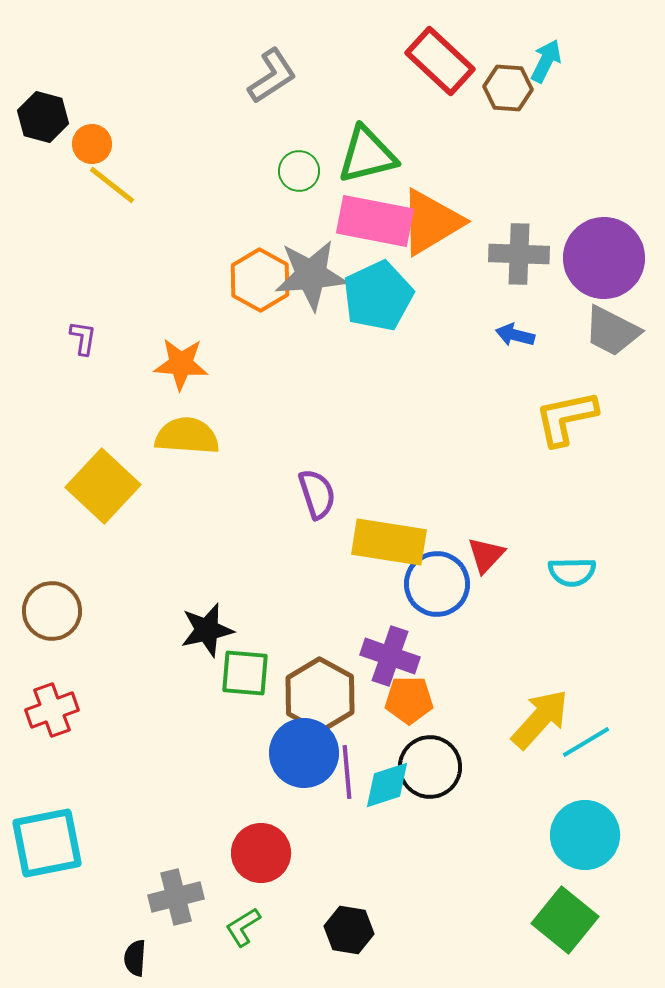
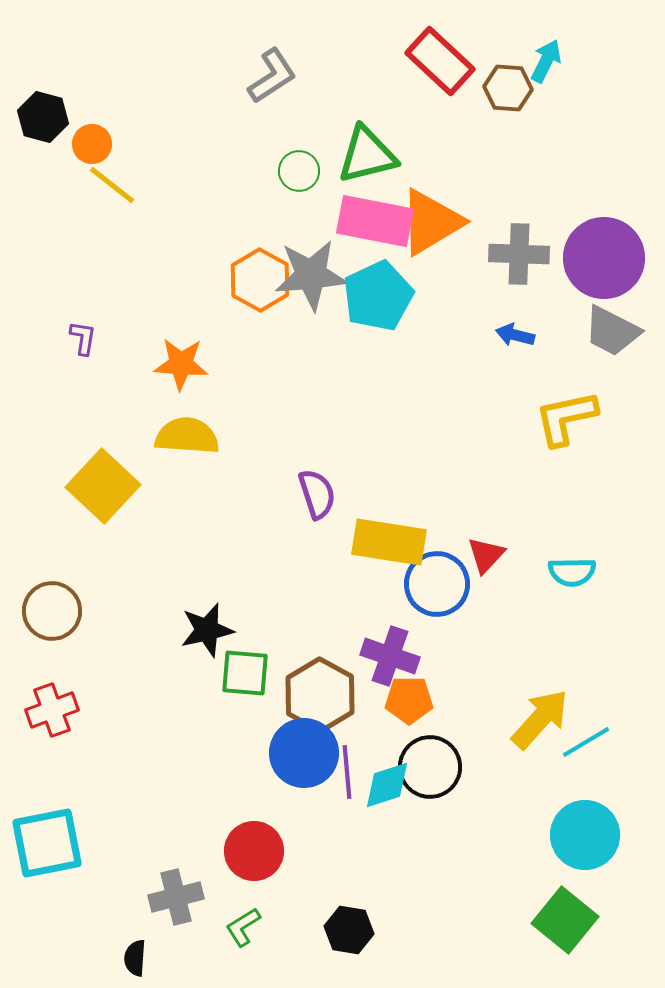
red circle at (261, 853): moved 7 px left, 2 px up
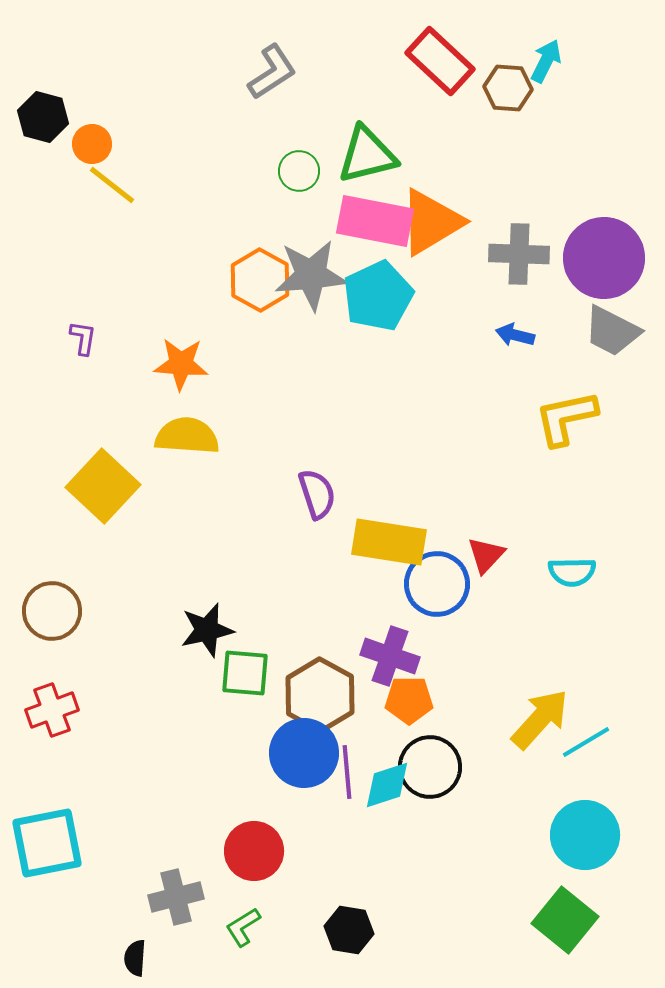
gray L-shape at (272, 76): moved 4 px up
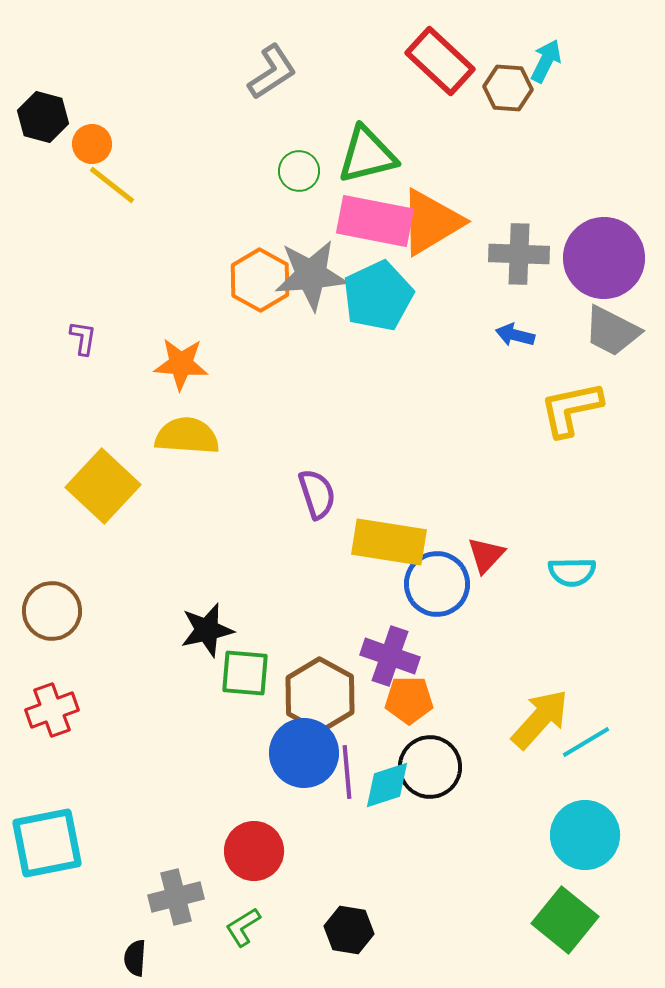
yellow L-shape at (566, 418): moved 5 px right, 9 px up
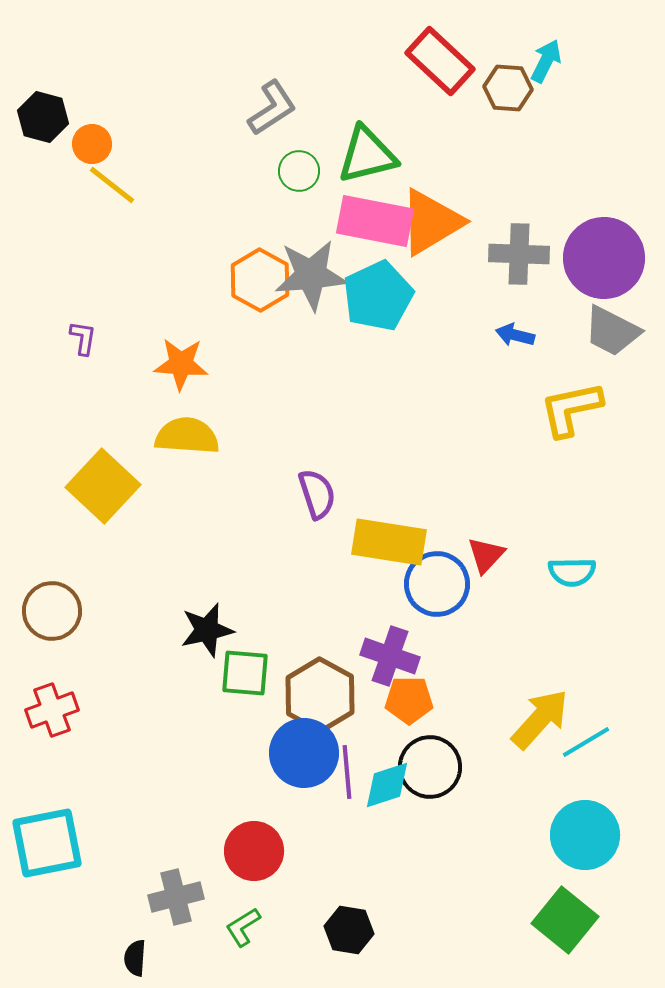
gray L-shape at (272, 72): moved 36 px down
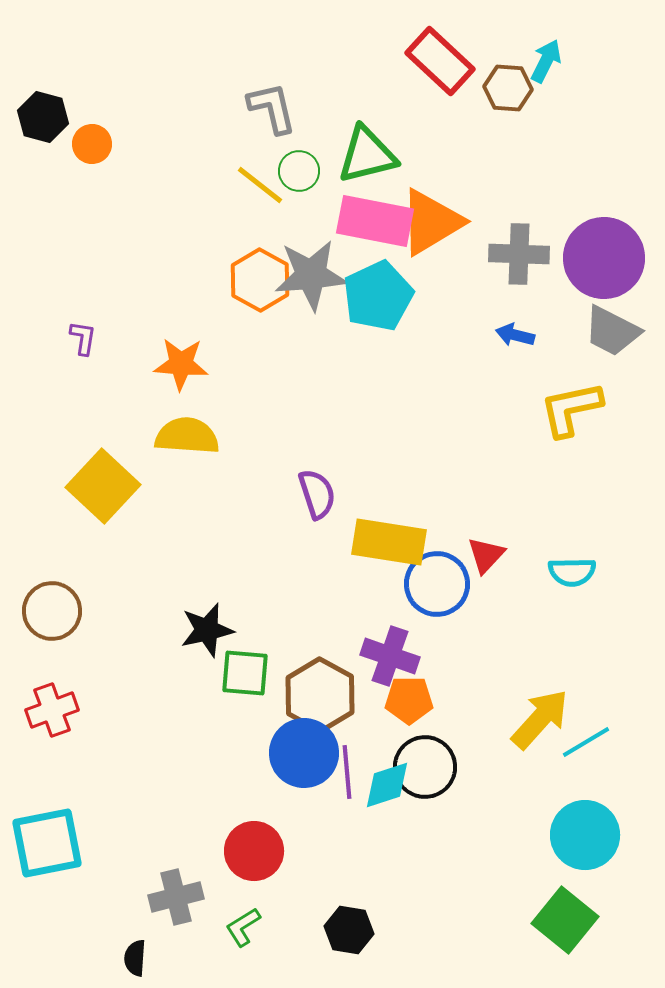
gray L-shape at (272, 108): rotated 70 degrees counterclockwise
yellow line at (112, 185): moved 148 px right
black circle at (430, 767): moved 5 px left
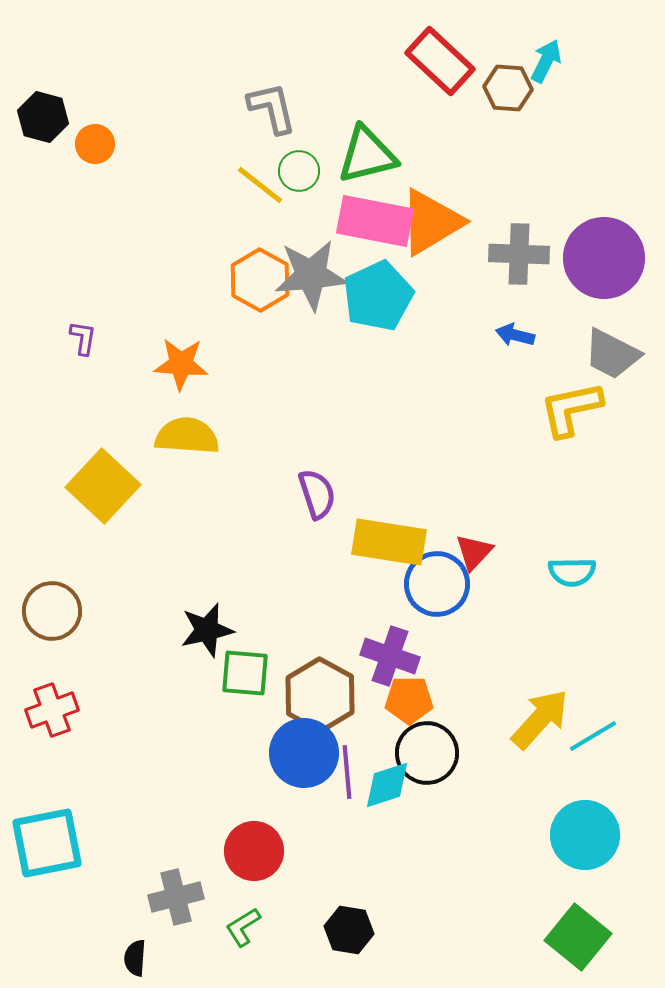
orange circle at (92, 144): moved 3 px right
gray trapezoid at (612, 331): moved 23 px down
red triangle at (486, 555): moved 12 px left, 3 px up
cyan line at (586, 742): moved 7 px right, 6 px up
black circle at (425, 767): moved 2 px right, 14 px up
green square at (565, 920): moved 13 px right, 17 px down
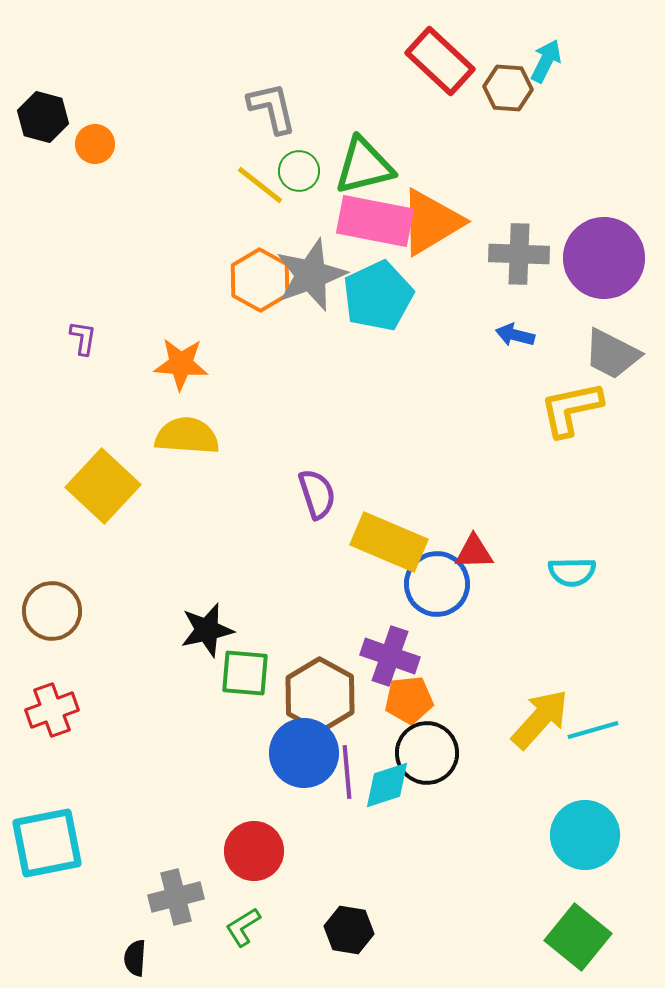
green triangle at (367, 155): moved 3 px left, 11 px down
gray star at (311, 275): rotated 16 degrees counterclockwise
yellow rectangle at (389, 542): rotated 14 degrees clockwise
red triangle at (474, 552): rotated 45 degrees clockwise
orange pentagon at (409, 700): rotated 6 degrees counterclockwise
cyan line at (593, 736): moved 6 px up; rotated 15 degrees clockwise
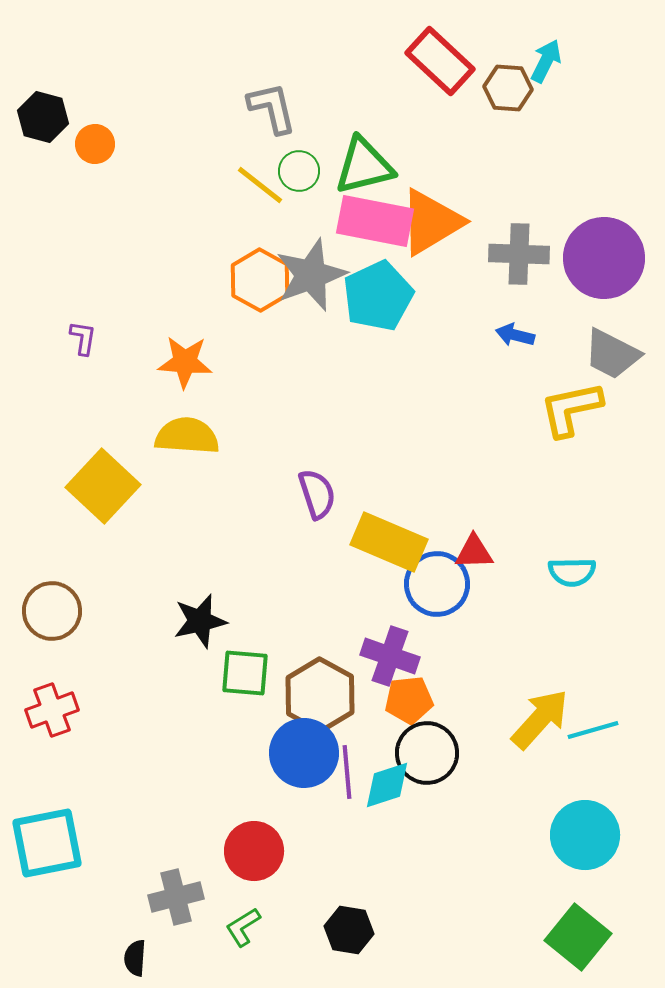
orange star at (181, 364): moved 4 px right, 2 px up
black star at (207, 630): moved 7 px left, 9 px up
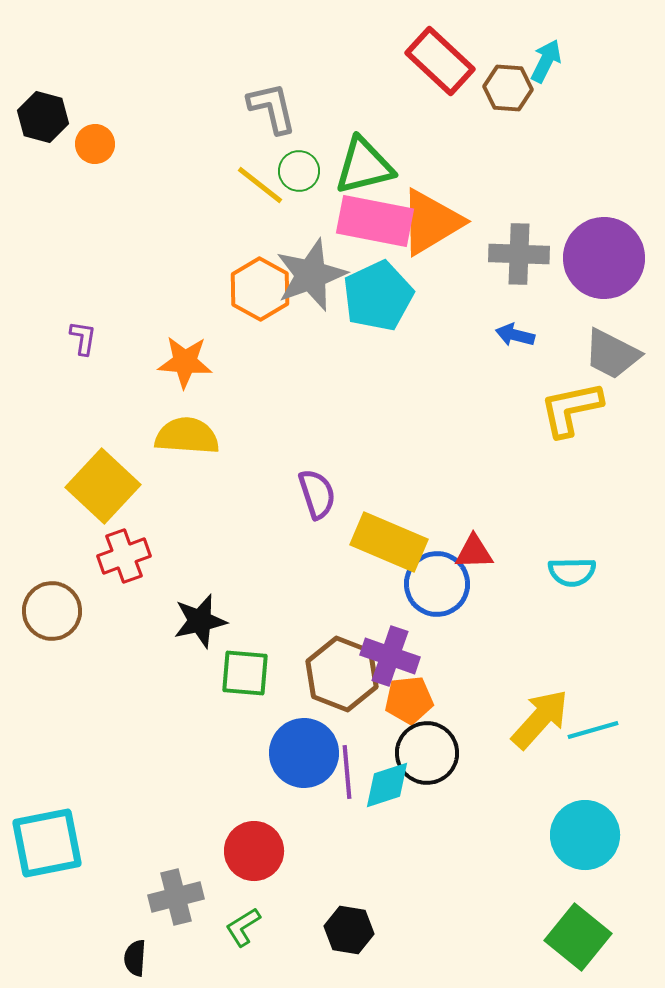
orange hexagon at (260, 280): moved 9 px down
brown hexagon at (320, 695): moved 22 px right, 21 px up; rotated 8 degrees counterclockwise
red cross at (52, 710): moved 72 px right, 154 px up
